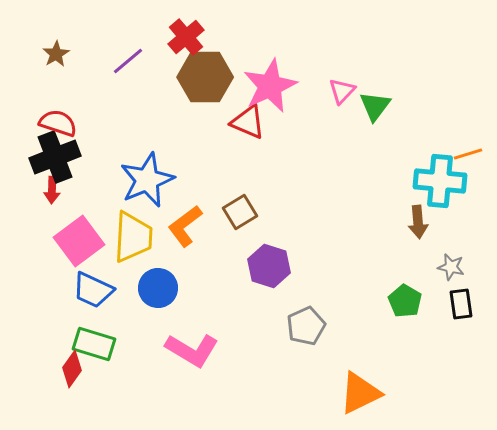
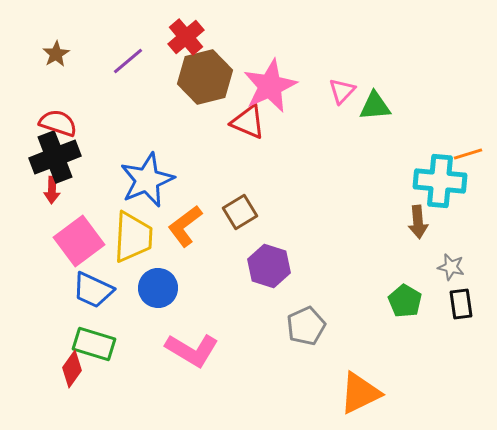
brown hexagon: rotated 14 degrees counterclockwise
green triangle: rotated 48 degrees clockwise
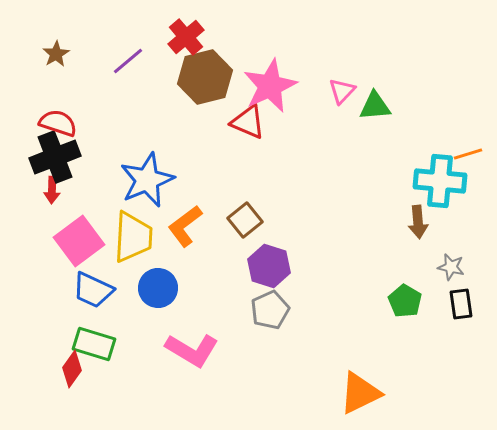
brown square: moved 5 px right, 8 px down; rotated 8 degrees counterclockwise
gray pentagon: moved 36 px left, 16 px up
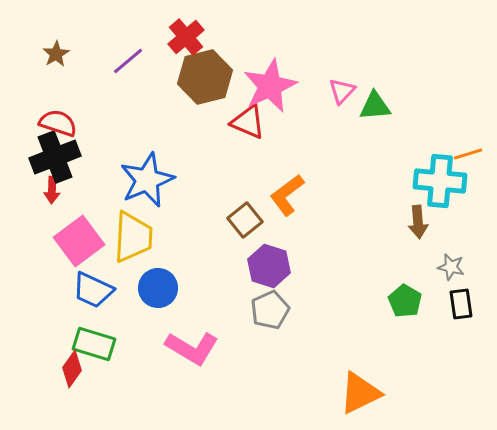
orange L-shape: moved 102 px right, 31 px up
pink L-shape: moved 2 px up
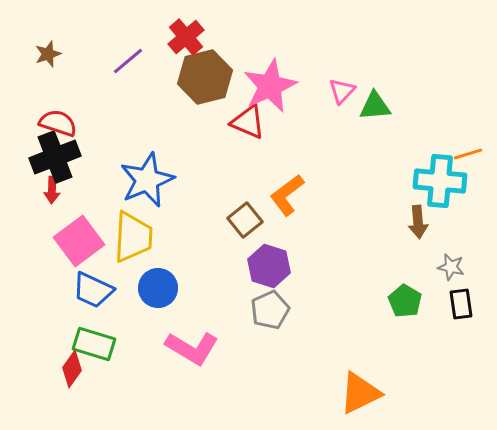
brown star: moved 8 px left; rotated 12 degrees clockwise
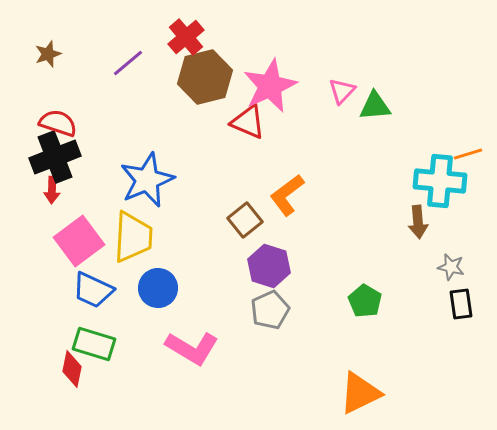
purple line: moved 2 px down
green pentagon: moved 40 px left
red diamond: rotated 24 degrees counterclockwise
